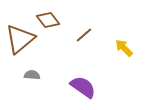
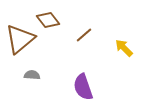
purple semicircle: rotated 144 degrees counterclockwise
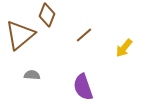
brown diamond: moved 1 px left, 5 px up; rotated 60 degrees clockwise
brown triangle: moved 4 px up
yellow arrow: rotated 96 degrees counterclockwise
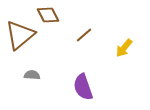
brown diamond: moved 1 px right; rotated 50 degrees counterclockwise
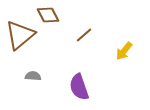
yellow arrow: moved 3 px down
gray semicircle: moved 1 px right, 1 px down
purple semicircle: moved 4 px left
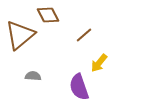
yellow arrow: moved 25 px left, 12 px down
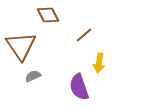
brown triangle: moved 1 px right, 11 px down; rotated 24 degrees counterclockwise
yellow arrow: rotated 30 degrees counterclockwise
gray semicircle: rotated 28 degrees counterclockwise
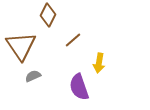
brown diamond: rotated 55 degrees clockwise
brown line: moved 11 px left, 5 px down
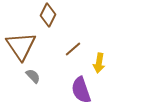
brown line: moved 9 px down
gray semicircle: rotated 70 degrees clockwise
purple semicircle: moved 2 px right, 3 px down
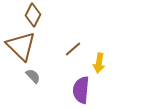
brown diamond: moved 15 px left
brown triangle: rotated 12 degrees counterclockwise
purple semicircle: rotated 24 degrees clockwise
